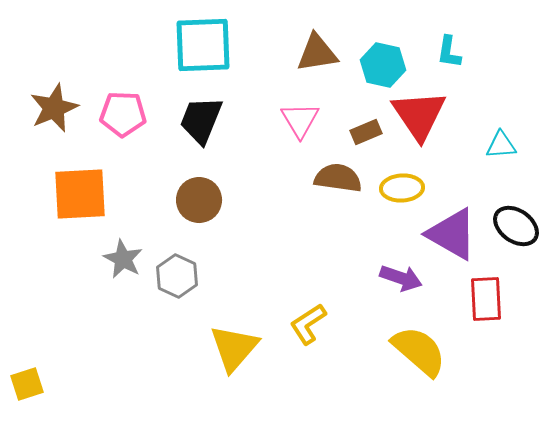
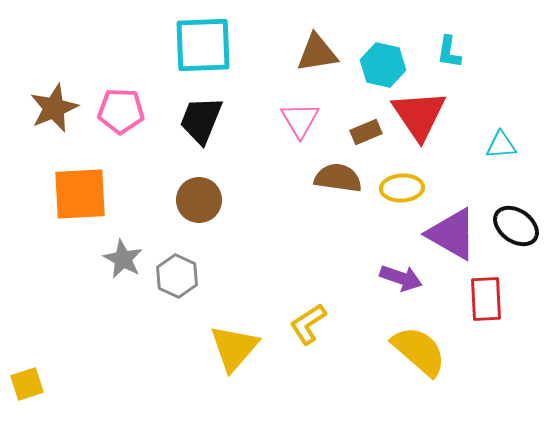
pink pentagon: moved 2 px left, 3 px up
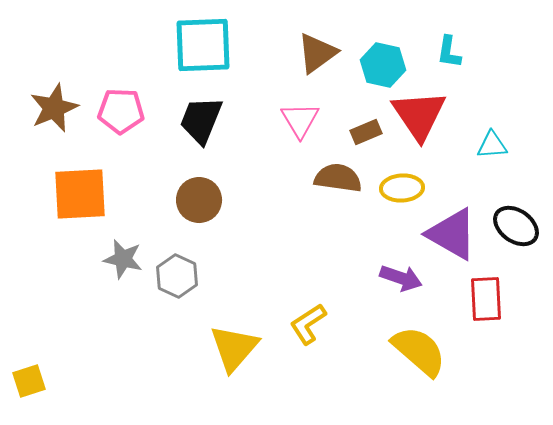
brown triangle: rotated 27 degrees counterclockwise
cyan triangle: moved 9 px left
gray star: rotated 15 degrees counterclockwise
yellow square: moved 2 px right, 3 px up
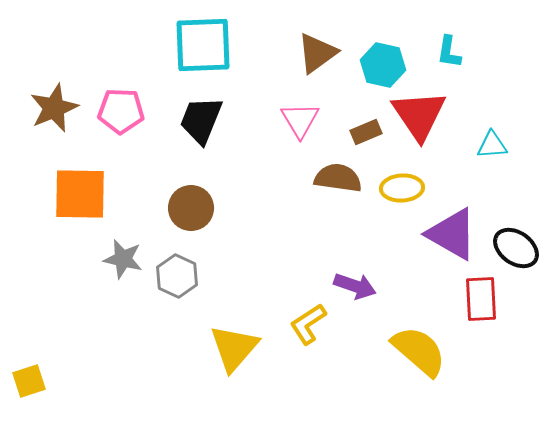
orange square: rotated 4 degrees clockwise
brown circle: moved 8 px left, 8 px down
black ellipse: moved 22 px down
purple arrow: moved 46 px left, 8 px down
red rectangle: moved 5 px left
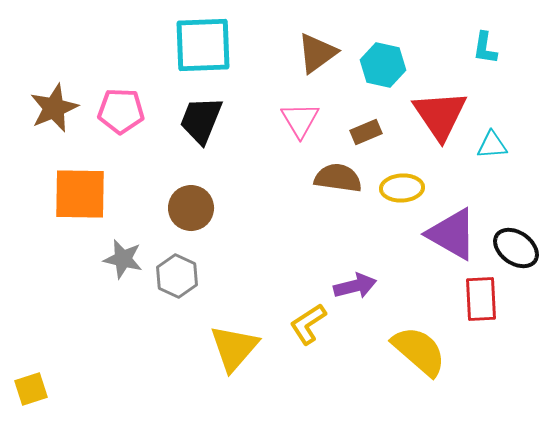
cyan L-shape: moved 36 px right, 4 px up
red triangle: moved 21 px right
purple arrow: rotated 33 degrees counterclockwise
yellow square: moved 2 px right, 8 px down
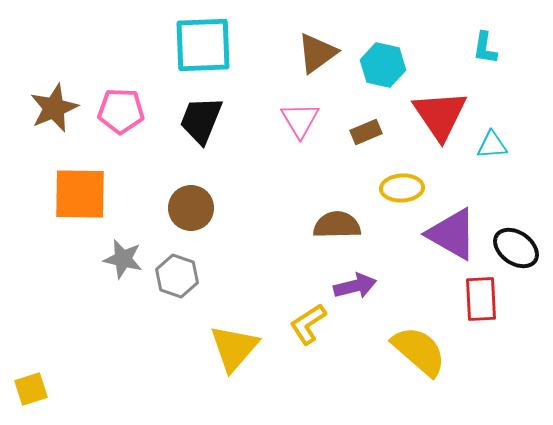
brown semicircle: moved 1 px left, 47 px down; rotated 9 degrees counterclockwise
gray hexagon: rotated 6 degrees counterclockwise
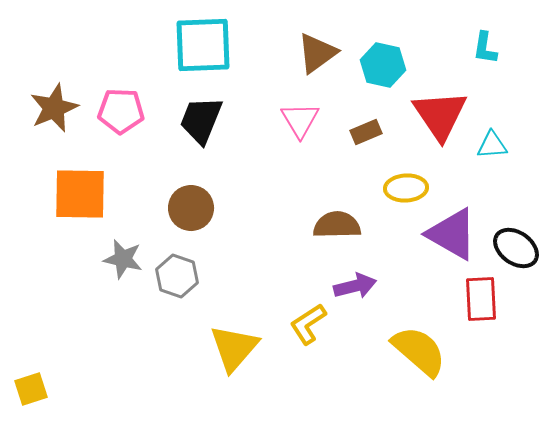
yellow ellipse: moved 4 px right
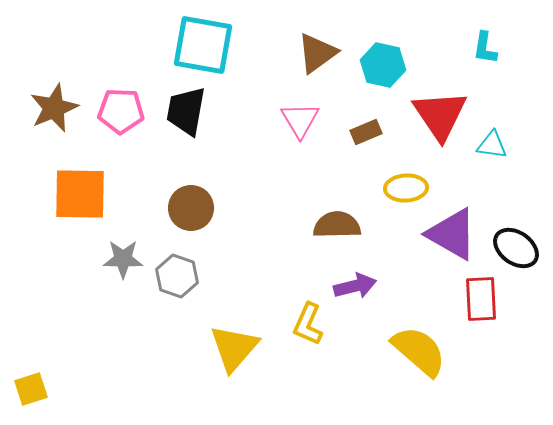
cyan square: rotated 12 degrees clockwise
black trapezoid: moved 15 px left, 9 px up; rotated 12 degrees counterclockwise
cyan triangle: rotated 12 degrees clockwise
gray star: rotated 12 degrees counterclockwise
yellow L-shape: rotated 33 degrees counterclockwise
